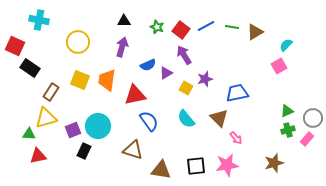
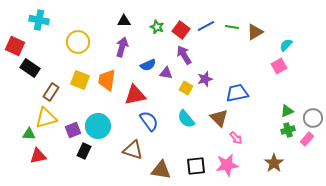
purple triangle at (166, 73): rotated 40 degrees clockwise
brown star at (274, 163): rotated 18 degrees counterclockwise
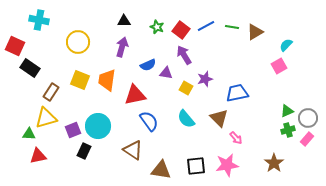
gray circle at (313, 118): moved 5 px left
brown triangle at (133, 150): rotated 15 degrees clockwise
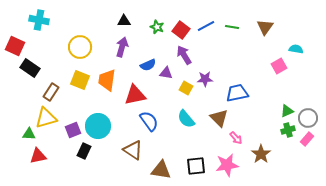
brown triangle at (255, 32): moved 10 px right, 5 px up; rotated 24 degrees counterclockwise
yellow circle at (78, 42): moved 2 px right, 5 px down
cyan semicircle at (286, 45): moved 10 px right, 4 px down; rotated 56 degrees clockwise
purple star at (205, 79): rotated 14 degrees clockwise
brown star at (274, 163): moved 13 px left, 9 px up
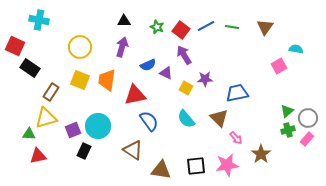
purple triangle at (166, 73): rotated 16 degrees clockwise
green triangle at (287, 111): rotated 16 degrees counterclockwise
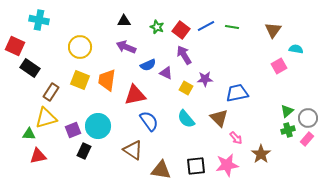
brown triangle at (265, 27): moved 8 px right, 3 px down
purple arrow at (122, 47): moved 4 px right; rotated 84 degrees counterclockwise
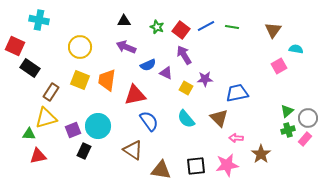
pink arrow at (236, 138): rotated 136 degrees clockwise
pink rectangle at (307, 139): moved 2 px left
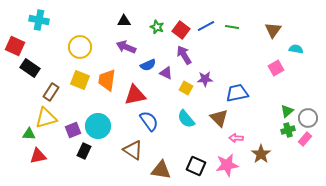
pink square at (279, 66): moved 3 px left, 2 px down
black square at (196, 166): rotated 30 degrees clockwise
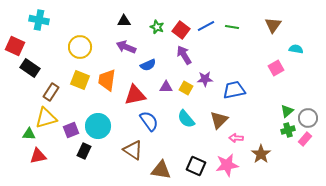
brown triangle at (273, 30): moved 5 px up
purple triangle at (166, 73): moved 14 px down; rotated 24 degrees counterclockwise
blue trapezoid at (237, 93): moved 3 px left, 3 px up
brown triangle at (219, 118): moved 2 px down; rotated 30 degrees clockwise
purple square at (73, 130): moved 2 px left
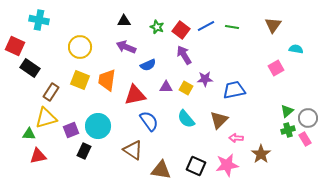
pink rectangle at (305, 139): rotated 72 degrees counterclockwise
